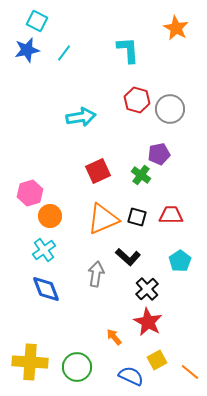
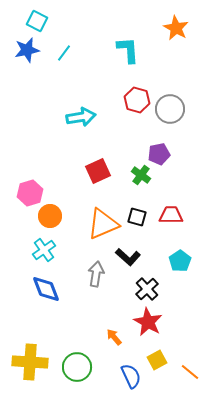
orange triangle: moved 5 px down
blue semicircle: rotated 40 degrees clockwise
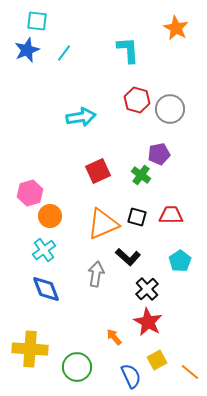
cyan square: rotated 20 degrees counterclockwise
blue star: rotated 10 degrees counterclockwise
yellow cross: moved 13 px up
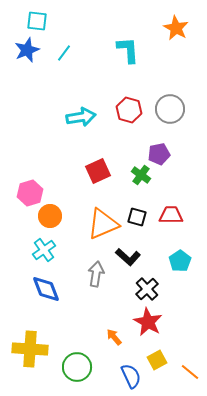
red hexagon: moved 8 px left, 10 px down
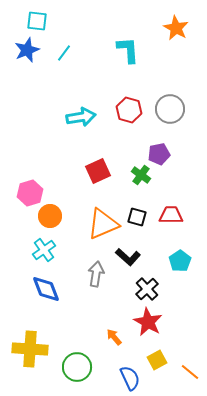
blue semicircle: moved 1 px left, 2 px down
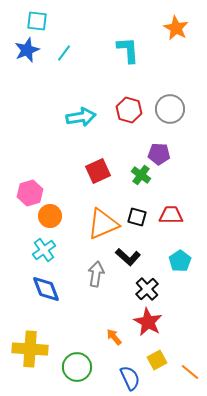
purple pentagon: rotated 15 degrees clockwise
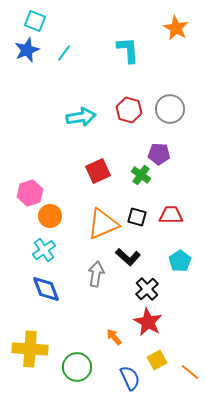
cyan square: moved 2 px left; rotated 15 degrees clockwise
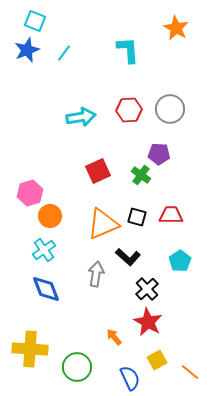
red hexagon: rotated 20 degrees counterclockwise
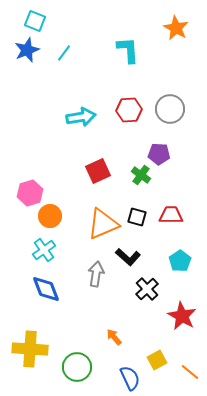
red star: moved 34 px right, 6 px up
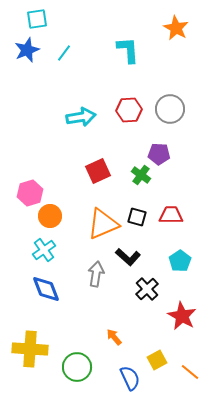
cyan square: moved 2 px right, 2 px up; rotated 30 degrees counterclockwise
